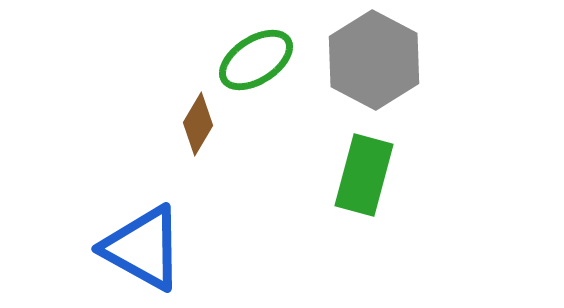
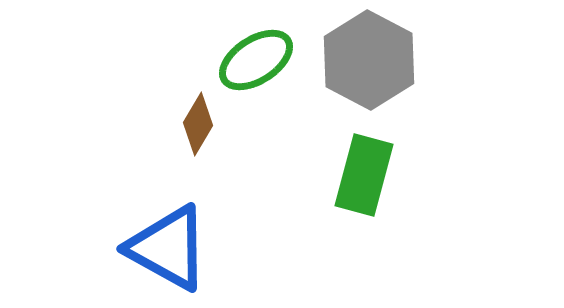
gray hexagon: moved 5 px left
blue triangle: moved 25 px right
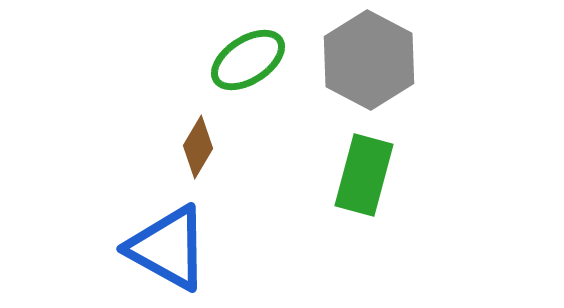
green ellipse: moved 8 px left
brown diamond: moved 23 px down
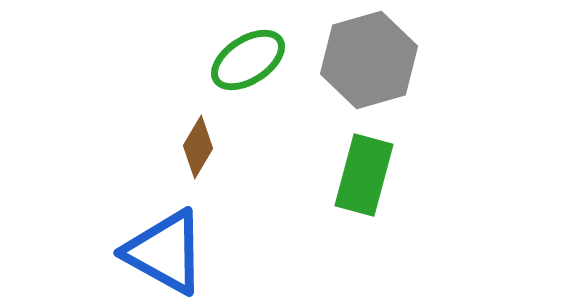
gray hexagon: rotated 16 degrees clockwise
blue triangle: moved 3 px left, 4 px down
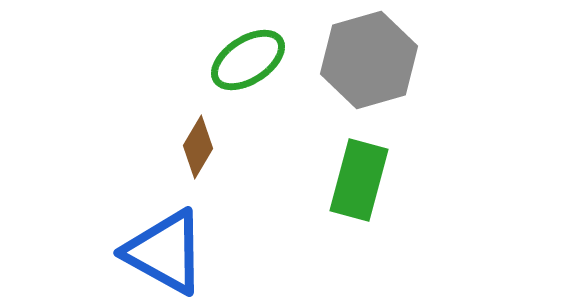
green rectangle: moved 5 px left, 5 px down
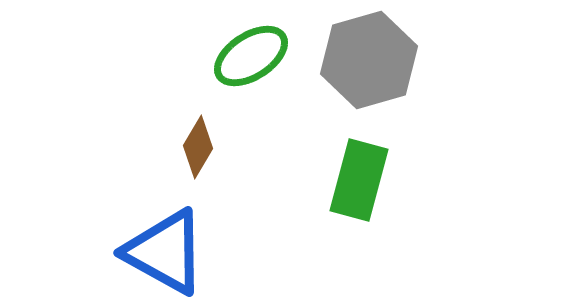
green ellipse: moved 3 px right, 4 px up
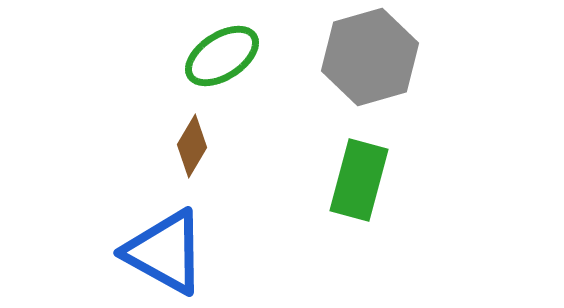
green ellipse: moved 29 px left
gray hexagon: moved 1 px right, 3 px up
brown diamond: moved 6 px left, 1 px up
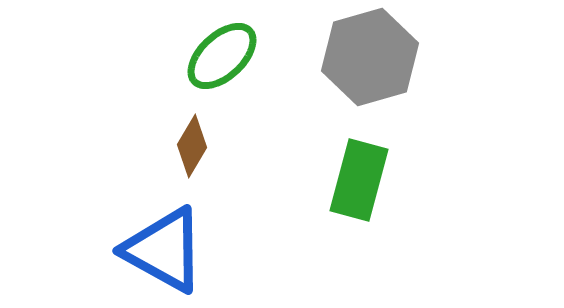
green ellipse: rotated 10 degrees counterclockwise
blue triangle: moved 1 px left, 2 px up
